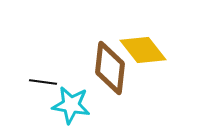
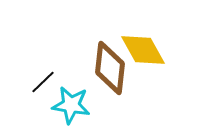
yellow diamond: rotated 9 degrees clockwise
black line: rotated 52 degrees counterclockwise
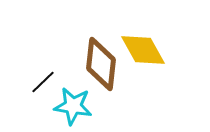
brown diamond: moved 9 px left, 4 px up
cyan star: moved 2 px right, 1 px down
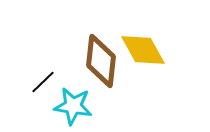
brown diamond: moved 3 px up
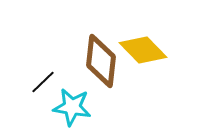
yellow diamond: rotated 15 degrees counterclockwise
cyan star: moved 1 px left, 1 px down
